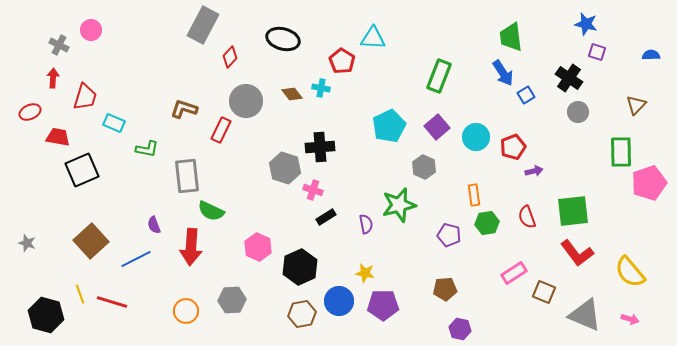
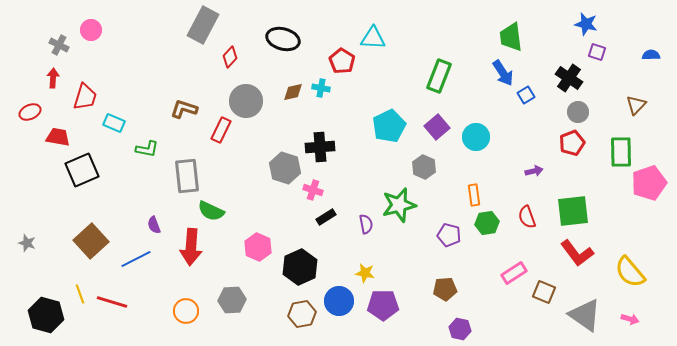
brown diamond at (292, 94): moved 1 px right, 2 px up; rotated 65 degrees counterclockwise
red pentagon at (513, 147): moved 59 px right, 4 px up
gray triangle at (585, 315): rotated 12 degrees clockwise
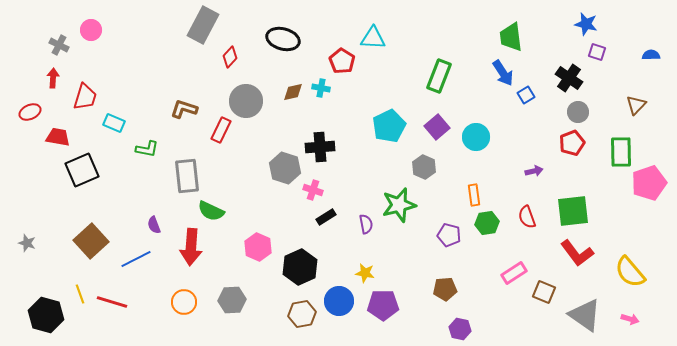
orange circle at (186, 311): moved 2 px left, 9 px up
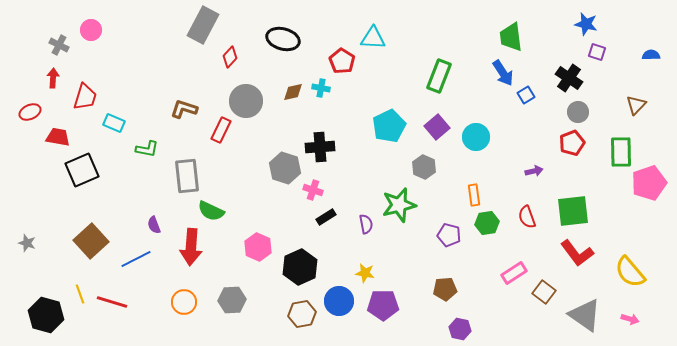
brown square at (544, 292): rotated 15 degrees clockwise
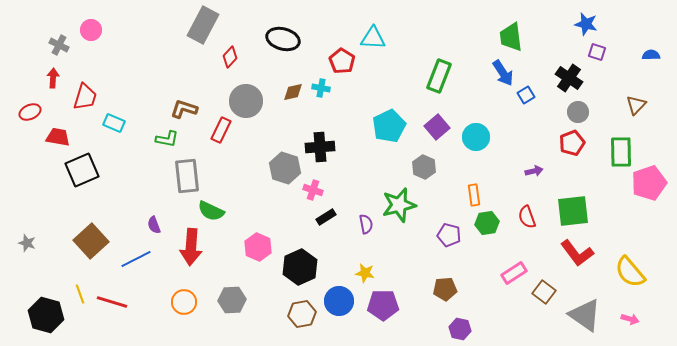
green L-shape at (147, 149): moved 20 px right, 10 px up
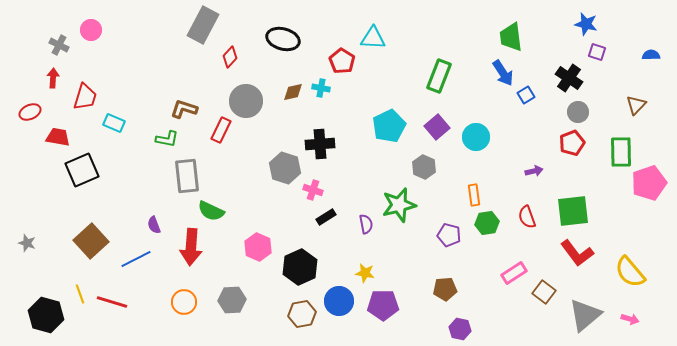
black cross at (320, 147): moved 3 px up
gray triangle at (585, 315): rotated 45 degrees clockwise
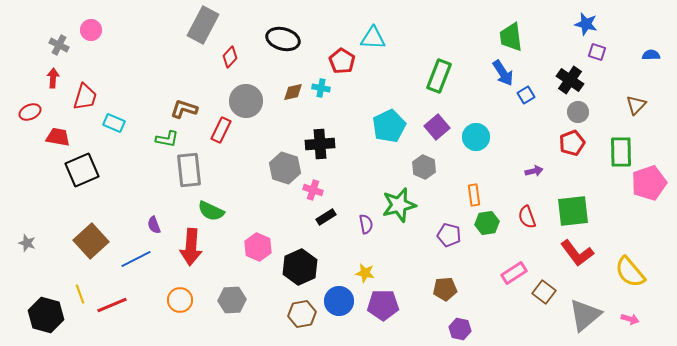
black cross at (569, 78): moved 1 px right, 2 px down
gray rectangle at (187, 176): moved 2 px right, 6 px up
red line at (112, 302): moved 3 px down; rotated 40 degrees counterclockwise
orange circle at (184, 302): moved 4 px left, 2 px up
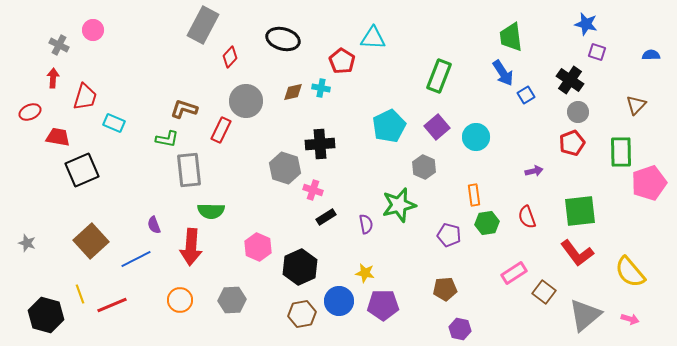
pink circle at (91, 30): moved 2 px right
green semicircle at (211, 211): rotated 24 degrees counterclockwise
green square at (573, 211): moved 7 px right
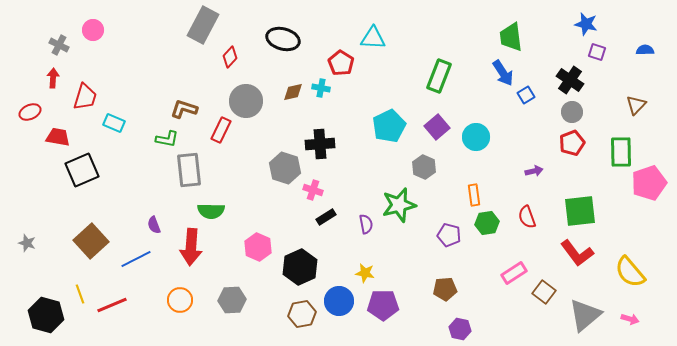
blue semicircle at (651, 55): moved 6 px left, 5 px up
red pentagon at (342, 61): moved 1 px left, 2 px down
gray circle at (578, 112): moved 6 px left
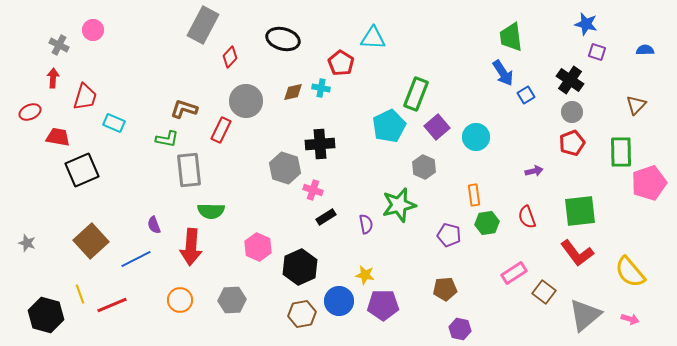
green rectangle at (439, 76): moved 23 px left, 18 px down
yellow star at (365, 273): moved 2 px down
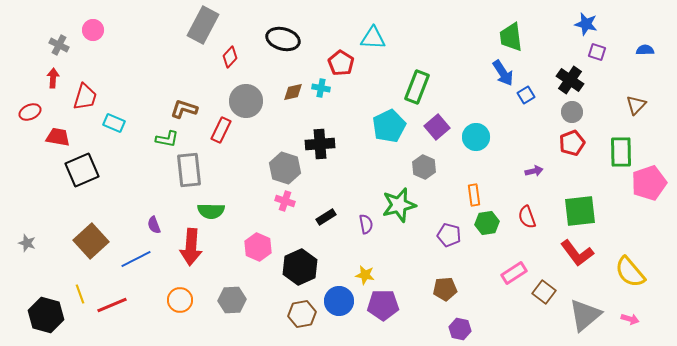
green rectangle at (416, 94): moved 1 px right, 7 px up
pink cross at (313, 190): moved 28 px left, 11 px down
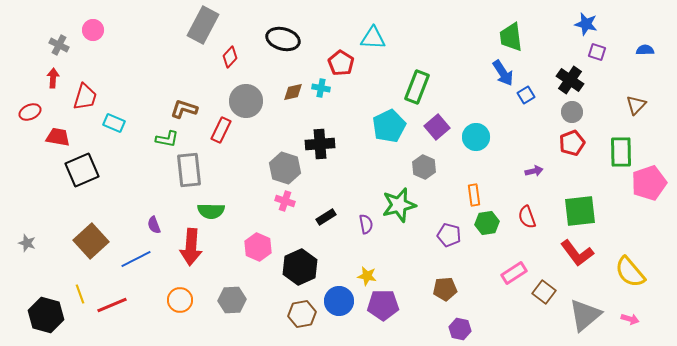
yellow star at (365, 275): moved 2 px right, 1 px down
